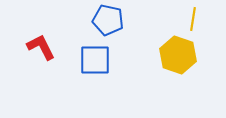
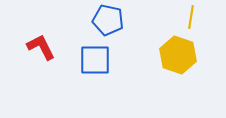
yellow line: moved 2 px left, 2 px up
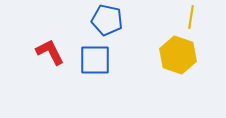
blue pentagon: moved 1 px left
red L-shape: moved 9 px right, 5 px down
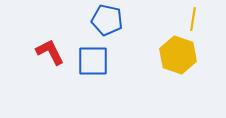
yellow line: moved 2 px right, 2 px down
blue square: moved 2 px left, 1 px down
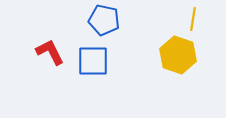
blue pentagon: moved 3 px left
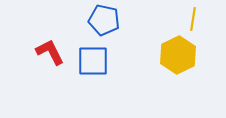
yellow hexagon: rotated 15 degrees clockwise
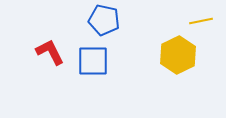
yellow line: moved 8 px right, 2 px down; rotated 70 degrees clockwise
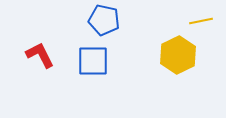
red L-shape: moved 10 px left, 3 px down
